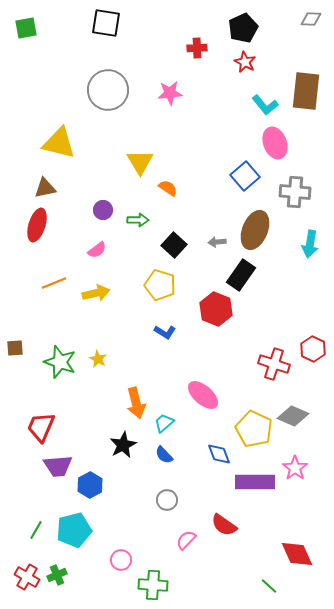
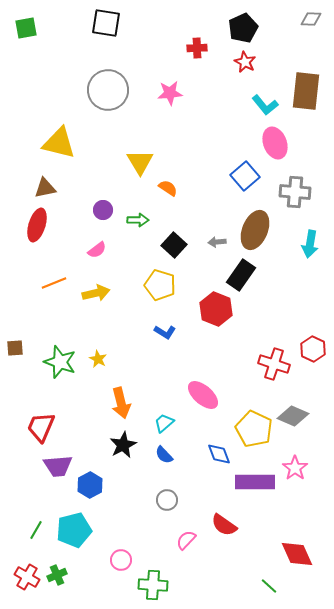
orange arrow at (136, 403): moved 15 px left
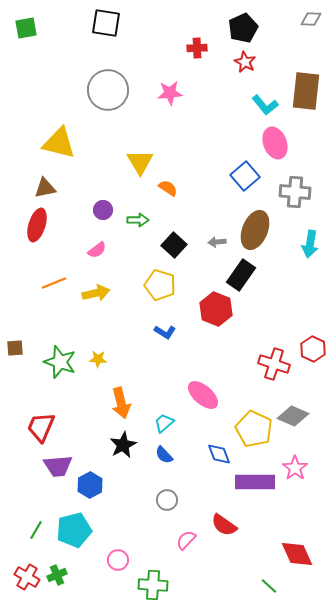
yellow star at (98, 359): rotated 24 degrees counterclockwise
pink circle at (121, 560): moved 3 px left
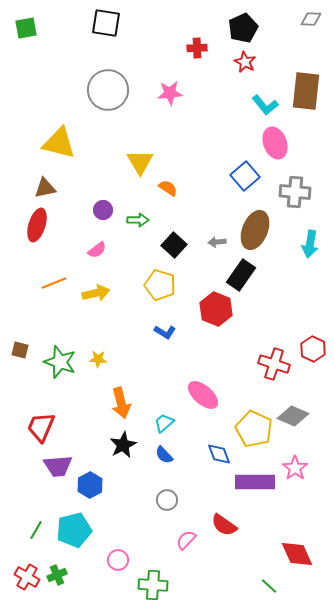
brown square at (15, 348): moved 5 px right, 2 px down; rotated 18 degrees clockwise
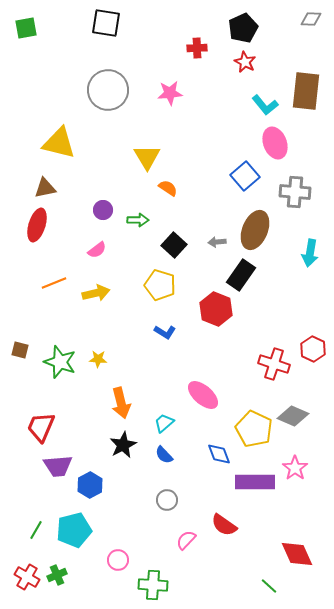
yellow triangle at (140, 162): moved 7 px right, 5 px up
cyan arrow at (310, 244): moved 9 px down
